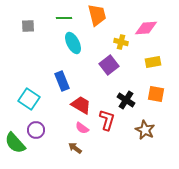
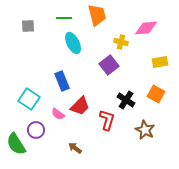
yellow rectangle: moved 7 px right
orange square: rotated 18 degrees clockwise
red trapezoid: moved 1 px left, 1 px down; rotated 105 degrees clockwise
pink semicircle: moved 24 px left, 14 px up
green semicircle: moved 1 px right, 1 px down; rotated 10 degrees clockwise
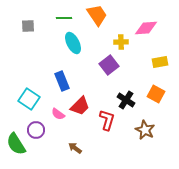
orange trapezoid: rotated 20 degrees counterclockwise
yellow cross: rotated 16 degrees counterclockwise
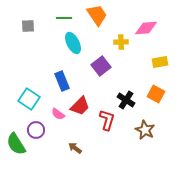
purple square: moved 8 px left, 1 px down
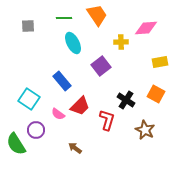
blue rectangle: rotated 18 degrees counterclockwise
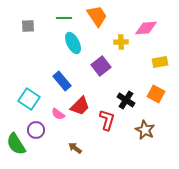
orange trapezoid: moved 1 px down
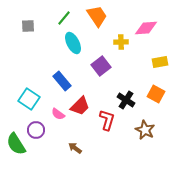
green line: rotated 49 degrees counterclockwise
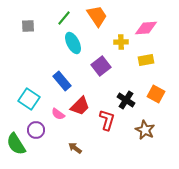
yellow rectangle: moved 14 px left, 2 px up
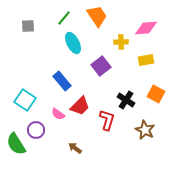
cyan square: moved 4 px left, 1 px down
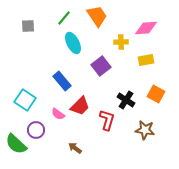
brown star: rotated 18 degrees counterclockwise
green semicircle: rotated 15 degrees counterclockwise
